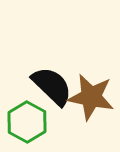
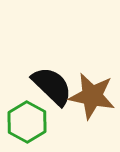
brown star: moved 1 px right, 1 px up
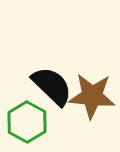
brown star: rotated 6 degrees counterclockwise
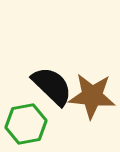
green hexagon: moved 1 px left, 2 px down; rotated 21 degrees clockwise
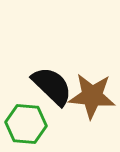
green hexagon: rotated 15 degrees clockwise
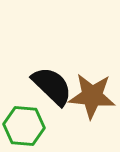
green hexagon: moved 2 px left, 2 px down
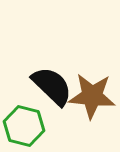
green hexagon: rotated 9 degrees clockwise
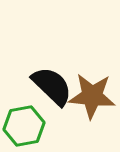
green hexagon: rotated 24 degrees counterclockwise
